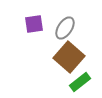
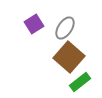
purple square: rotated 24 degrees counterclockwise
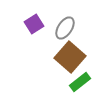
brown square: moved 1 px right
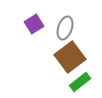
gray ellipse: rotated 15 degrees counterclockwise
brown square: rotated 12 degrees clockwise
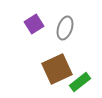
brown square: moved 13 px left, 12 px down; rotated 12 degrees clockwise
